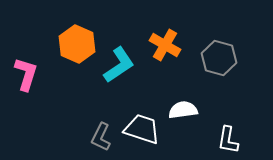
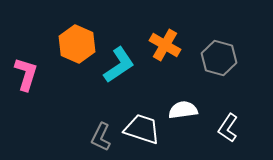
white L-shape: moved 12 px up; rotated 24 degrees clockwise
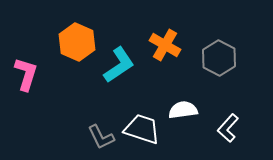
orange hexagon: moved 2 px up
gray hexagon: rotated 12 degrees clockwise
white L-shape: rotated 8 degrees clockwise
gray L-shape: rotated 52 degrees counterclockwise
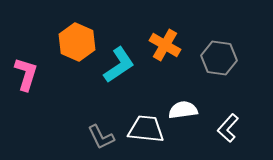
gray hexagon: rotated 20 degrees counterclockwise
white trapezoid: moved 4 px right; rotated 12 degrees counterclockwise
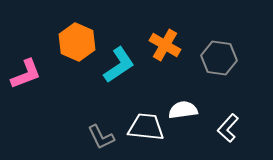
pink L-shape: rotated 52 degrees clockwise
white trapezoid: moved 2 px up
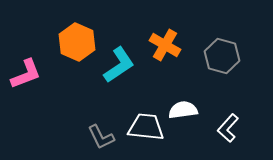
gray hexagon: moved 3 px right, 2 px up; rotated 8 degrees clockwise
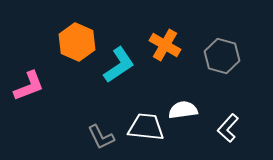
pink L-shape: moved 3 px right, 12 px down
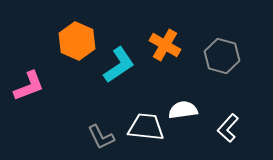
orange hexagon: moved 1 px up
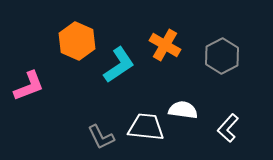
gray hexagon: rotated 16 degrees clockwise
white semicircle: rotated 16 degrees clockwise
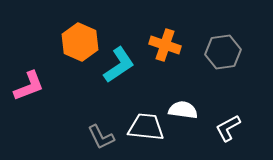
orange hexagon: moved 3 px right, 1 px down
orange cross: rotated 12 degrees counterclockwise
gray hexagon: moved 1 px right, 4 px up; rotated 20 degrees clockwise
white L-shape: rotated 20 degrees clockwise
